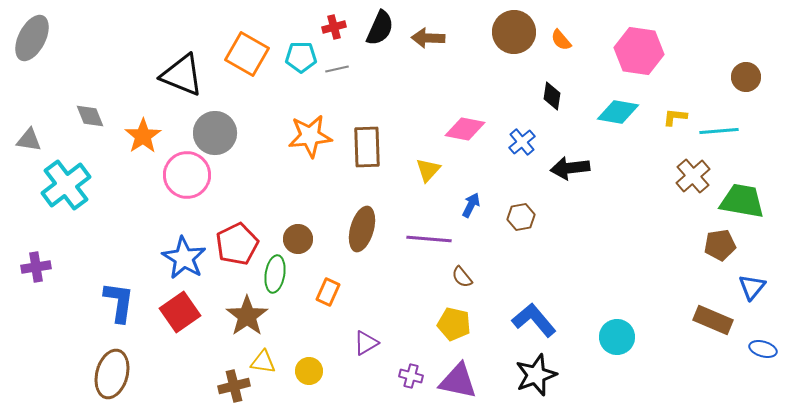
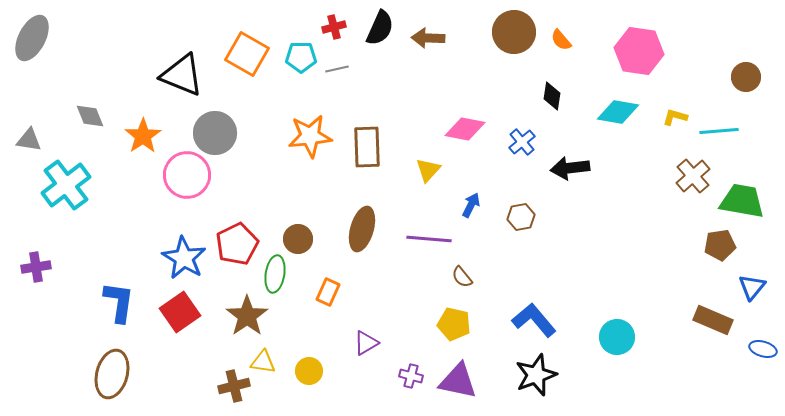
yellow L-shape at (675, 117): rotated 10 degrees clockwise
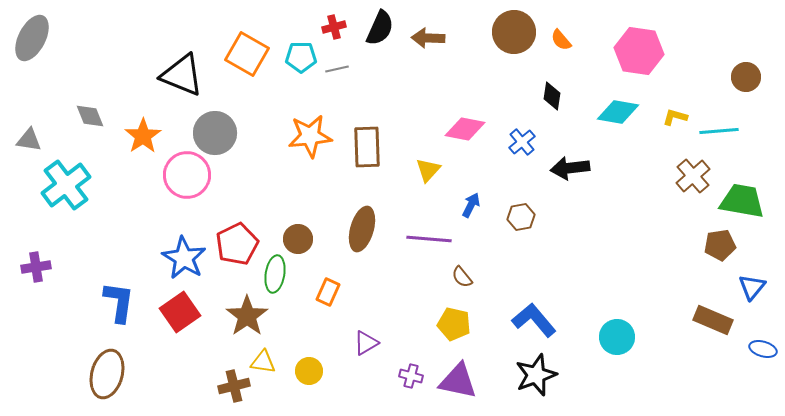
brown ellipse at (112, 374): moved 5 px left
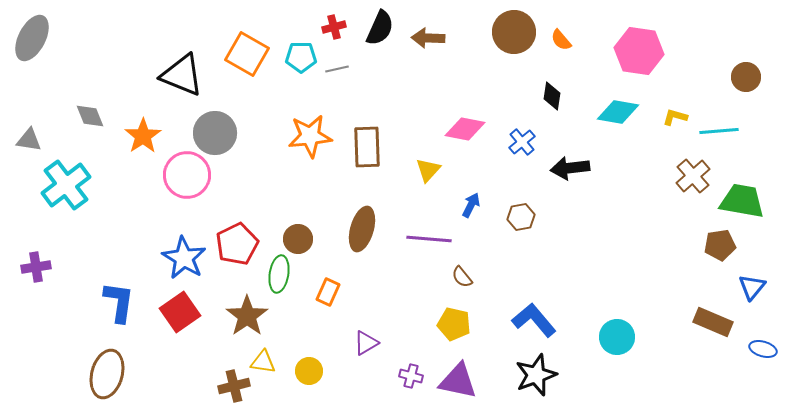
green ellipse at (275, 274): moved 4 px right
brown rectangle at (713, 320): moved 2 px down
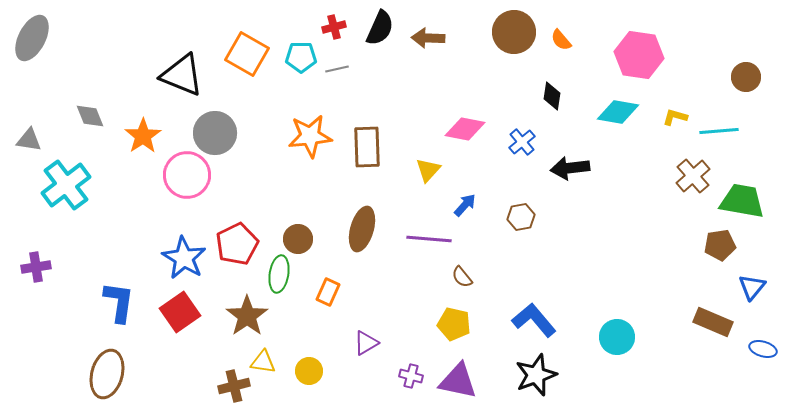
pink hexagon at (639, 51): moved 4 px down
blue arrow at (471, 205): moved 6 px left; rotated 15 degrees clockwise
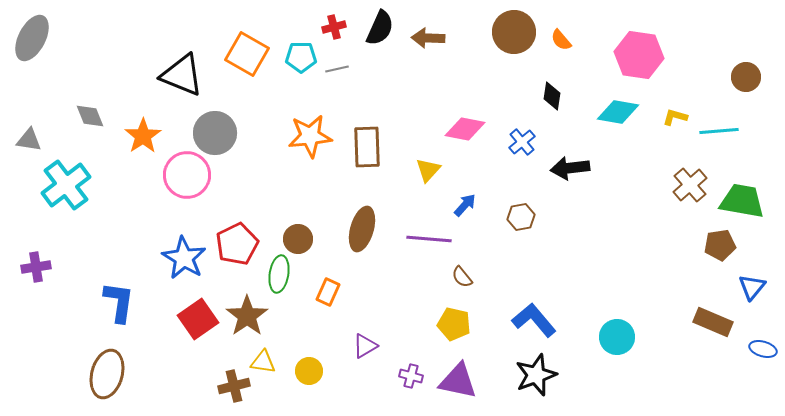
brown cross at (693, 176): moved 3 px left, 9 px down
red square at (180, 312): moved 18 px right, 7 px down
purple triangle at (366, 343): moved 1 px left, 3 px down
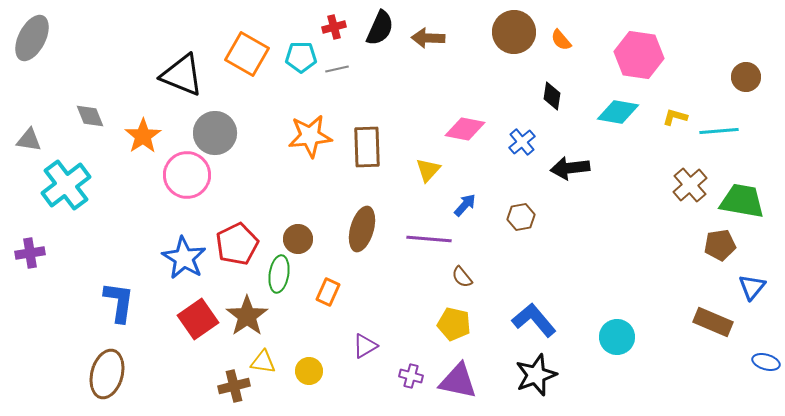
purple cross at (36, 267): moved 6 px left, 14 px up
blue ellipse at (763, 349): moved 3 px right, 13 px down
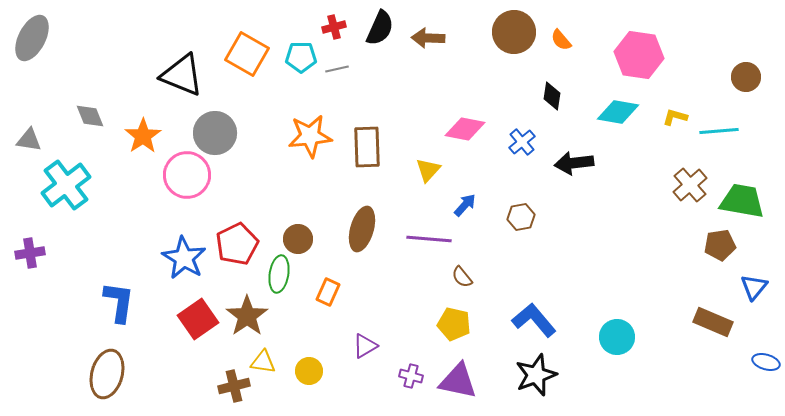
black arrow at (570, 168): moved 4 px right, 5 px up
blue triangle at (752, 287): moved 2 px right
